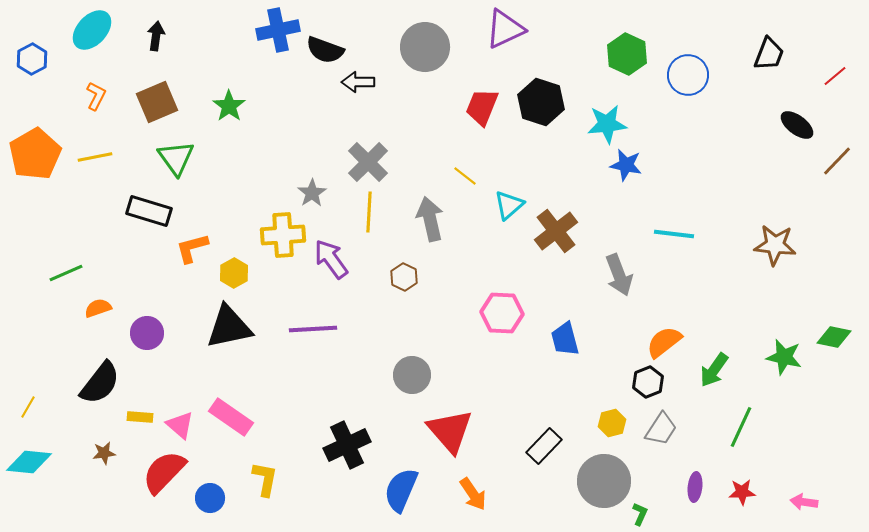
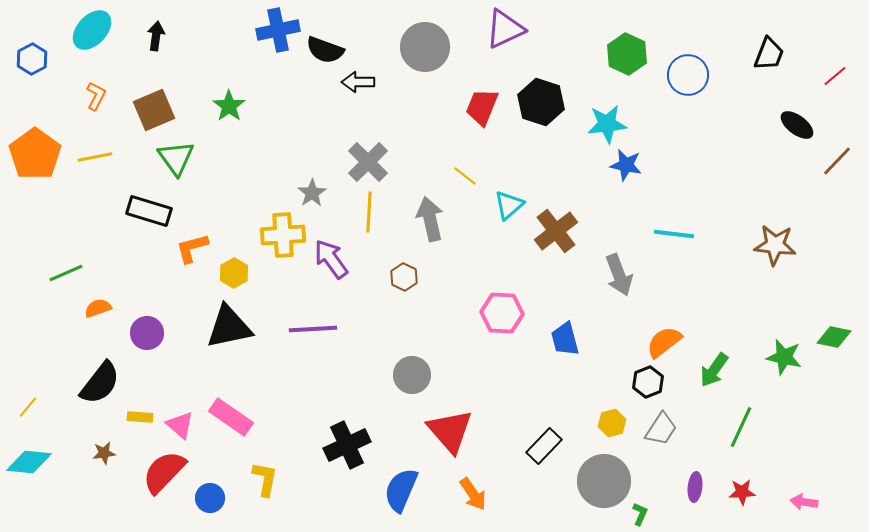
brown square at (157, 102): moved 3 px left, 8 px down
orange pentagon at (35, 154): rotated 6 degrees counterclockwise
yellow line at (28, 407): rotated 10 degrees clockwise
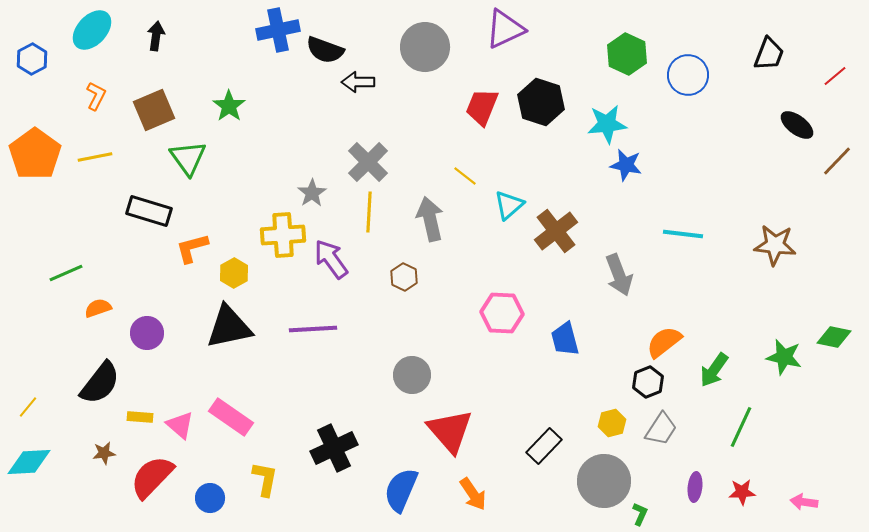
green triangle at (176, 158): moved 12 px right
cyan line at (674, 234): moved 9 px right
black cross at (347, 445): moved 13 px left, 3 px down
cyan diamond at (29, 462): rotated 9 degrees counterclockwise
red semicircle at (164, 472): moved 12 px left, 5 px down
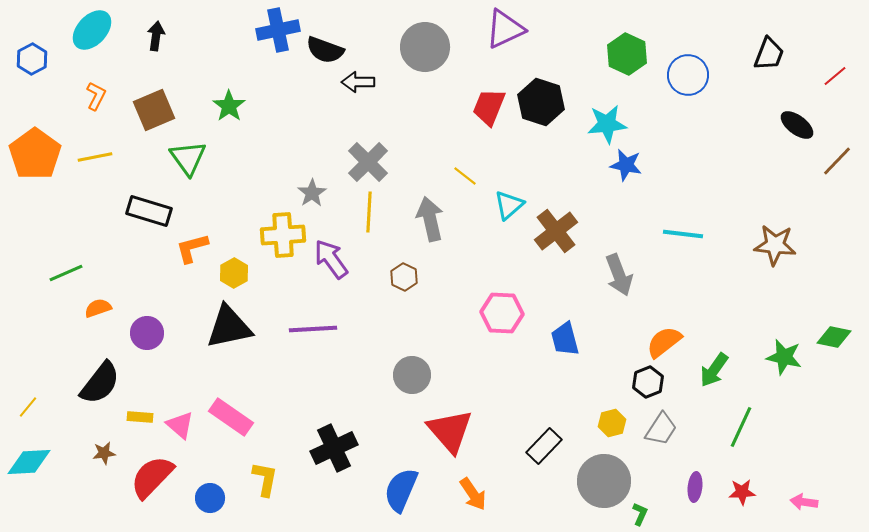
red trapezoid at (482, 107): moved 7 px right
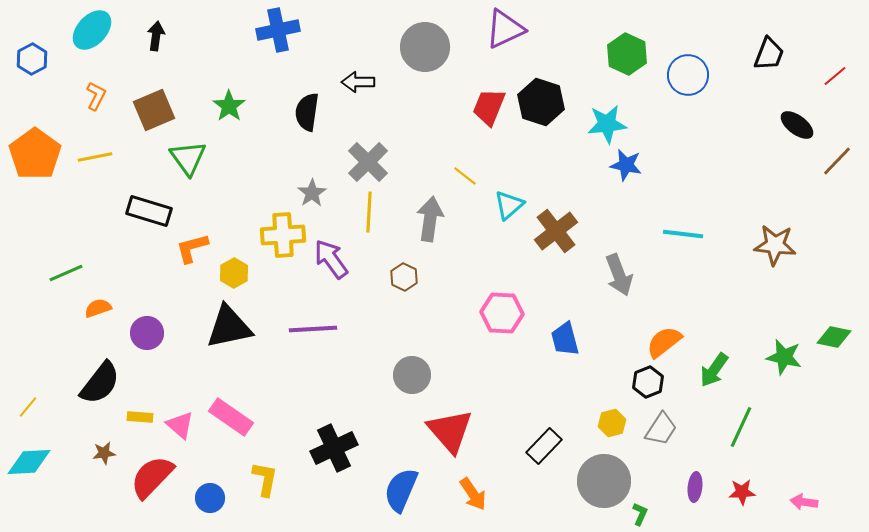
black semicircle at (325, 50): moved 18 px left, 62 px down; rotated 78 degrees clockwise
gray arrow at (430, 219): rotated 21 degrees clockwise
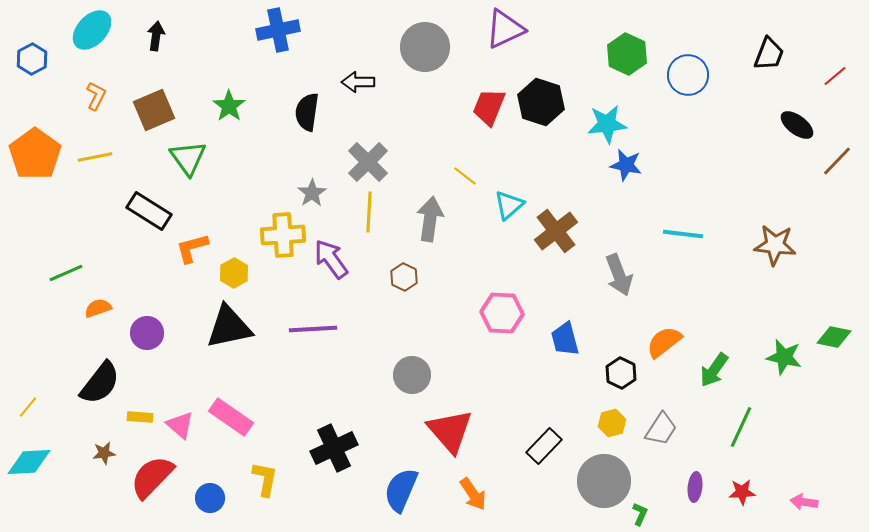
black rectangle at (149, 211): rotated 15 degrees clockwise
black hexagon at (648, 382): moved 27 px left, 9 px up; rotated 12 degrees counterclockwise
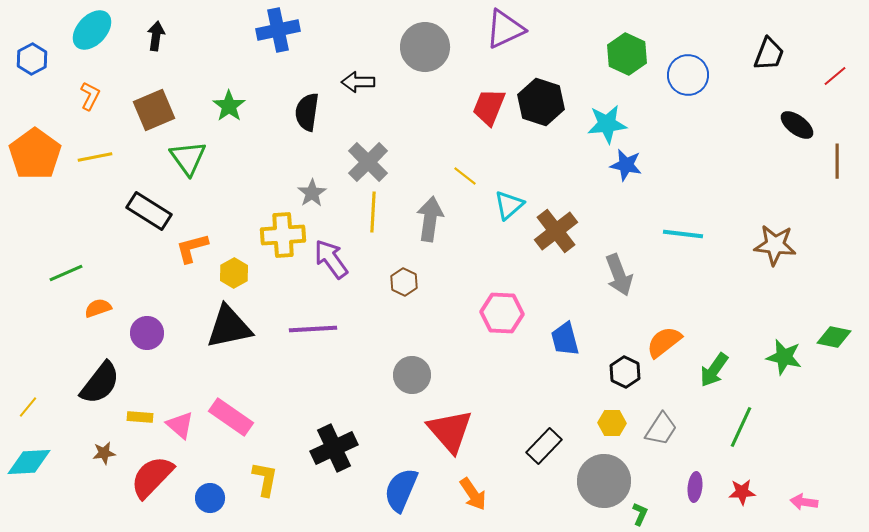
orange L-shape at (96, 96): moved 6 px left
brown line at (837, 161): rotated 44 degrees counterclockwise
yellow line at (369, 212): moved 4 px right
brown hexagon at (404, 277): moved 5 px down
black hexagon at (621, 373): moved 4 px right, 1 px up
yellow hexagon at (612, 423): rotated 16 degrees clockwise
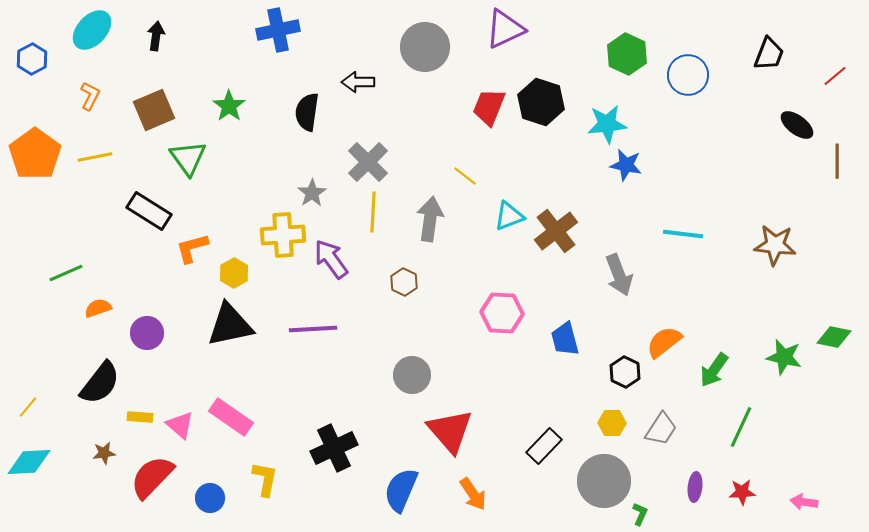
cyan triangle at (509, 205): moved 11 px down; rotated 20 degrees clockwise
black triangle at (229, 327): moved 1 px right, 2 px up
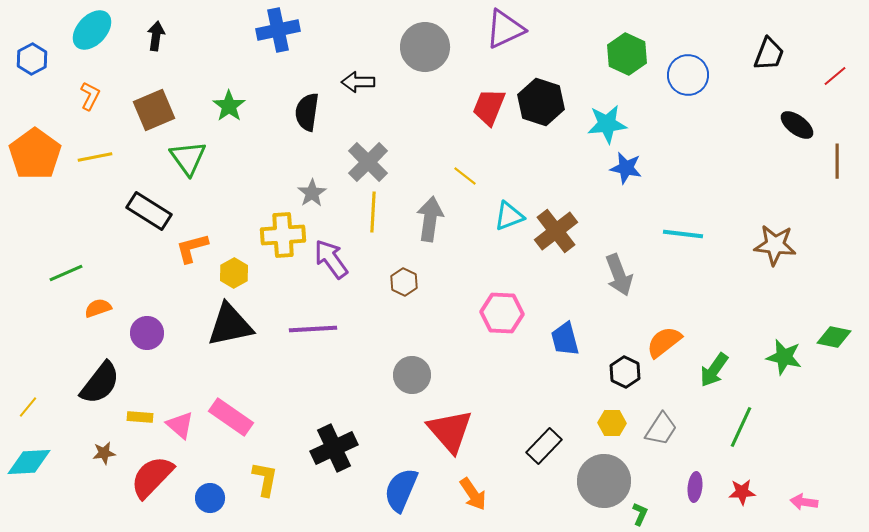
blue star at (626, 165): moved 3 px down
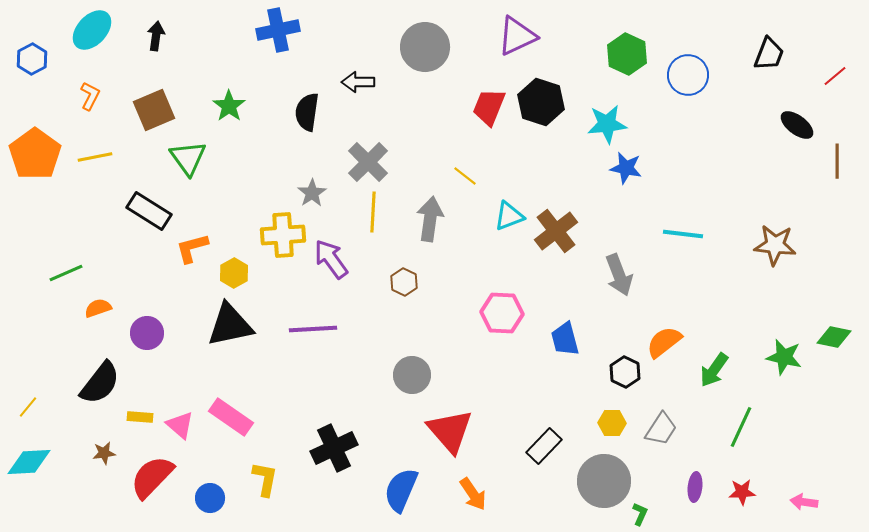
purple triangle at (505, 29): moved 12 px right, 7 px down
